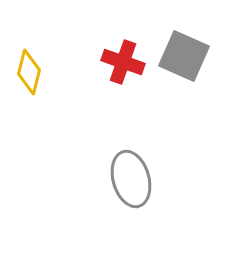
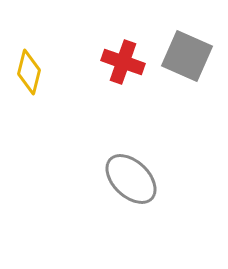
gray square: moved 3 px right
gray ellipse: rotated 30 degrees counterclockwise
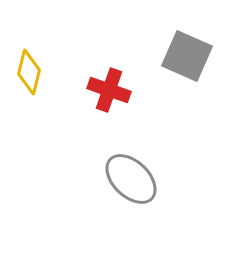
red cross: moved 14 px left, 28 px down
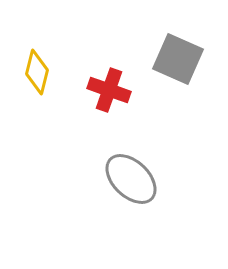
gray square: moved 9 px left, 3 px down
yellow diamond: moved 8 px right
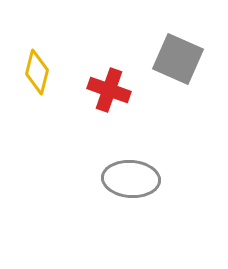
gray ellipse: rotated 40 degrees counterclockwise
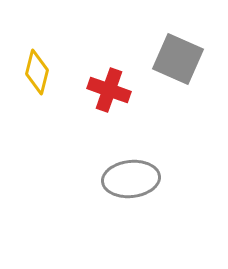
gray ellipse: rotated 10 degrees counterclockwise
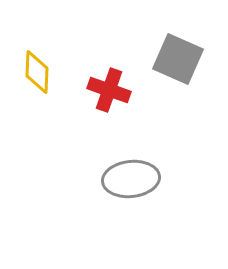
yellow diamond: rotated 12 degrees counterclockwise
